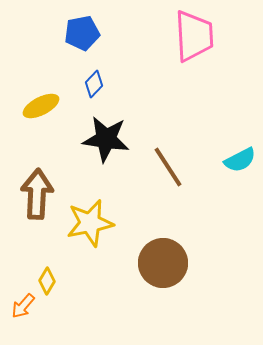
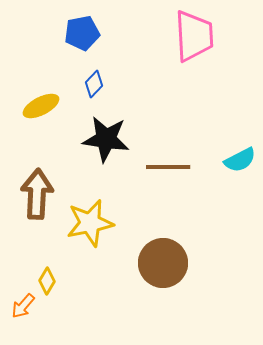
brown line: rotated 57 degrees counterclockwise
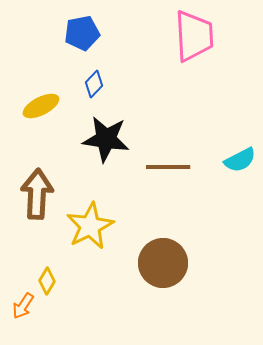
yellow star: moved 3 px down; rotated 15 degrees counterclockwise
orange arrow: rotated 8 degrees counterclockwise
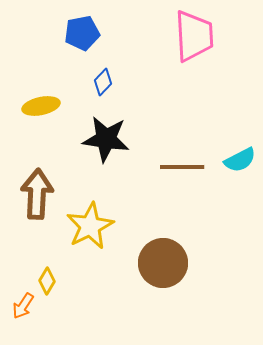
blue diamond: moved 9 px right, 2 px up
yellow ellipse: rotated 15 degrees clockwise
brown line: moved 14 px right
